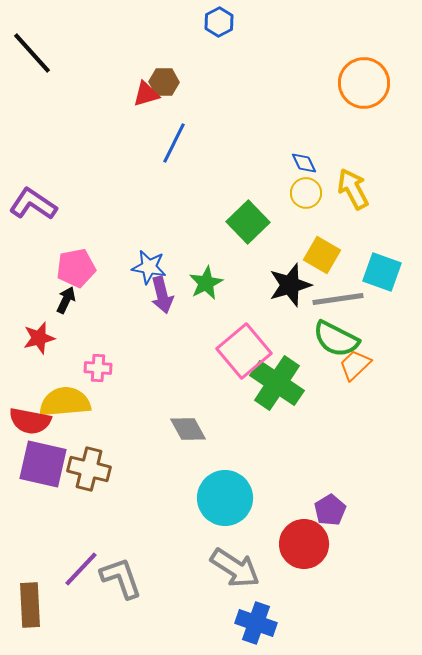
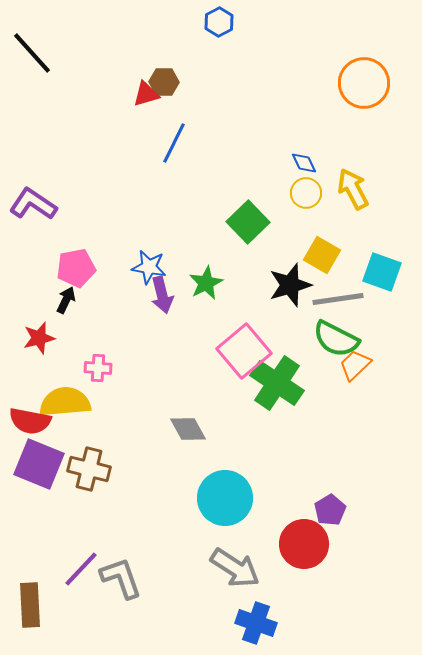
purple square: moved 4 px left; rotated 9 degrees clockwise
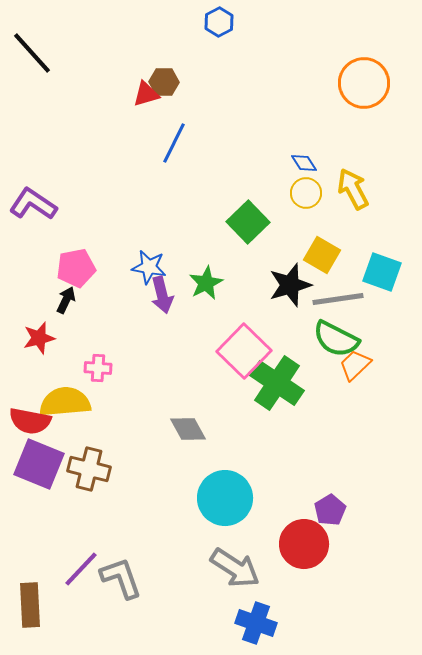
blue diamond: rotated 8 degrees counterclockwise
pink square: rotated 6 degrees counterclockwise
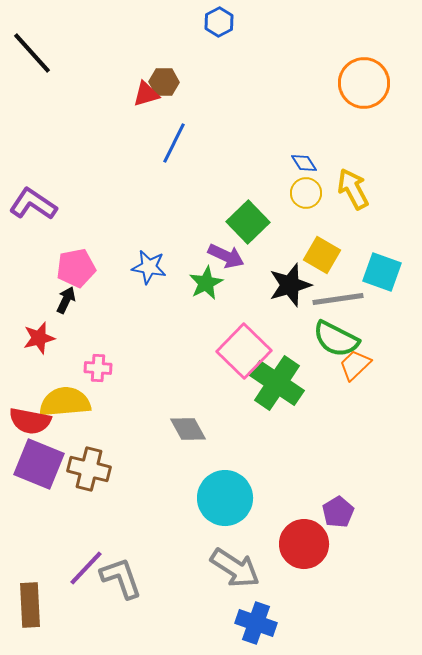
purple arrow: moved 64 px right, 39 px up; rotated 51 degrees counterclockwise
purple pentagon: moved 8 px right, 2 px down
purple line: moved 5 px right, 1 px up
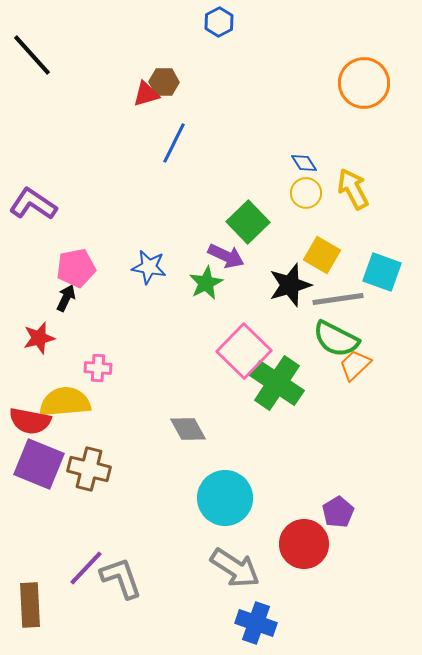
black line: moved 2 px down
black arrow: moved 2 px up
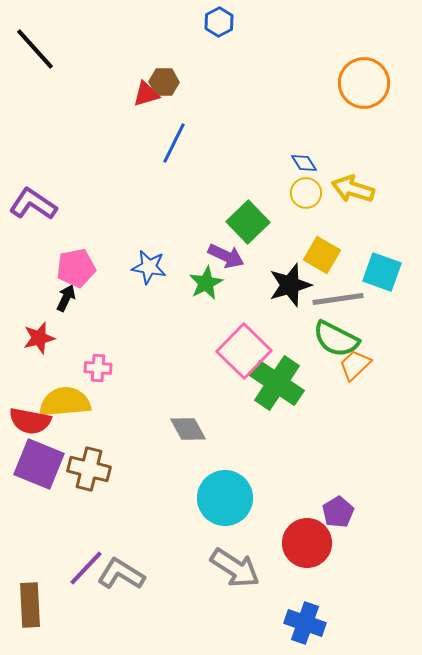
black line: moved 3 px right, 6 px up
yellow arrow: rotated 45 degrees counterclockwise
red circle: moved 3 px right, 1 px up
gray L-shape: moved 4 px up; rotated 39 degrees counterclockwise
blue cross: moved 49 px right
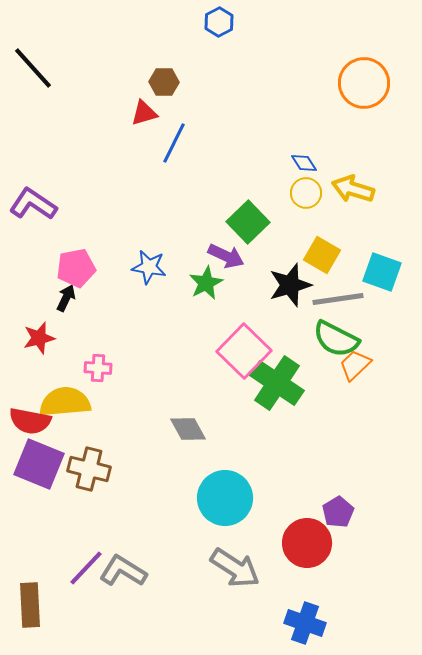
black line: moved 2 px left, 19 px down
red triangle: moved 2 px left, 19 px down
gray L-shape: moved 2 px right, 3 px up
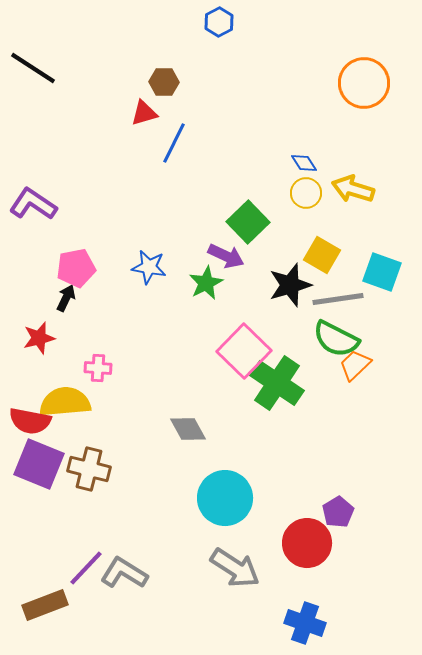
black line: rotated 15 degrees counterclockwise
gray L-shape: moved 1 px right, 2 px down
brown rectangle: moved 15 px right; rotated 72 degrees clockwise
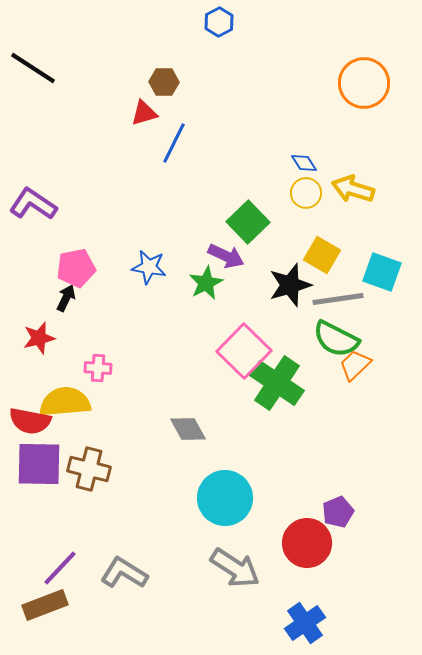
purple square: rotated 21 degrees counterclockwise
purple pentagon: rotated 8 degrees clockwise
purple line: moved 26 px left
blue cross: rotated 36 degrees clockwise
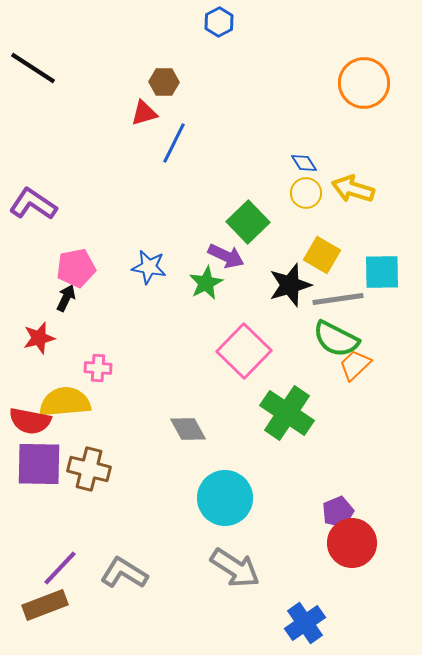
cyan square: rotated 21 degrees counterclockwise
green cross: moved 10 px right, 30 px down
red circle: moved 45 px right
